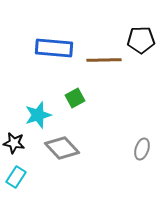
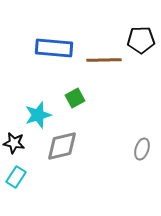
gray diamond: moved 2 px up; rotated 60 degrees counterclockwise
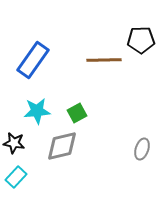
blue rectangle: moved 21 px left, 12 px down; rotated 60 degrees counterclockwise
green square: moved 2 px right, 15 px down
cyan star: moved 1 px left, 4 px up; rotated 12 degrees clockwise
cyan rectangle: rotated 10 degrees clockwise
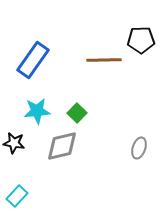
green square: rotated 18 degrees counterclockwise
gray ellipse: moved 3 px left, 1 px up
cyan rectangle: moved 1 px right, 19 px down
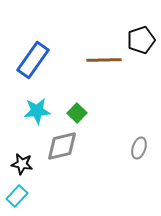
black pentagon: rotated 16 degrees counterclockwise
black star: moved 8 px right, 21 px down
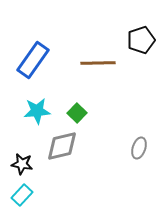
brown line: moved 6 px left, 3 px down
cyan rectangle: moved 5 px right, 1 px up
